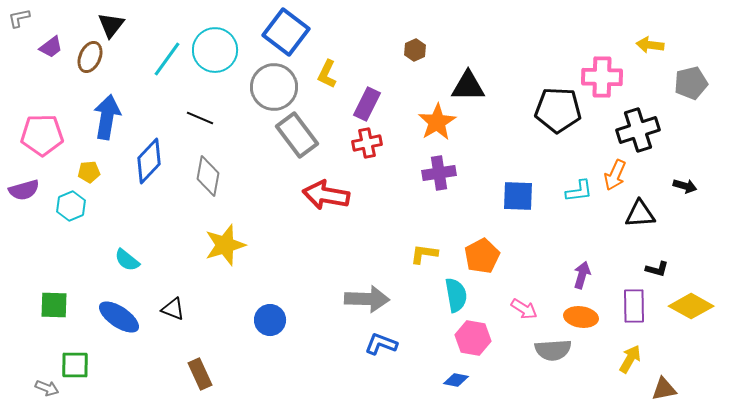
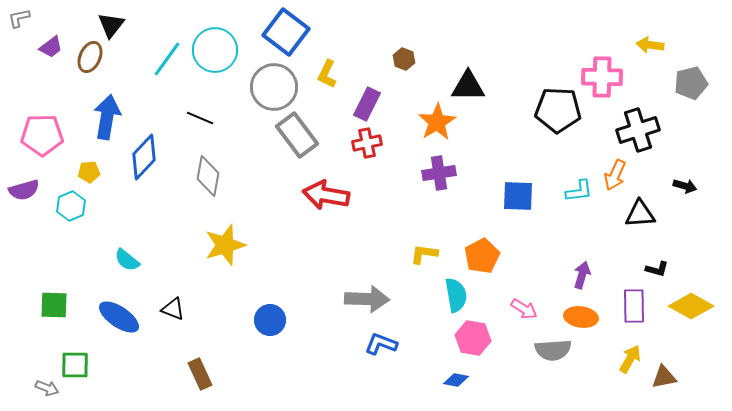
brown hexagon at (415, 50): moved 11 px left, 9 px down; rotated 15 degrees counterclockwise
blue diamond at (149, 161): moved 5 px left, 4 px up
brown triangle at (664, 389): moved 12 px up
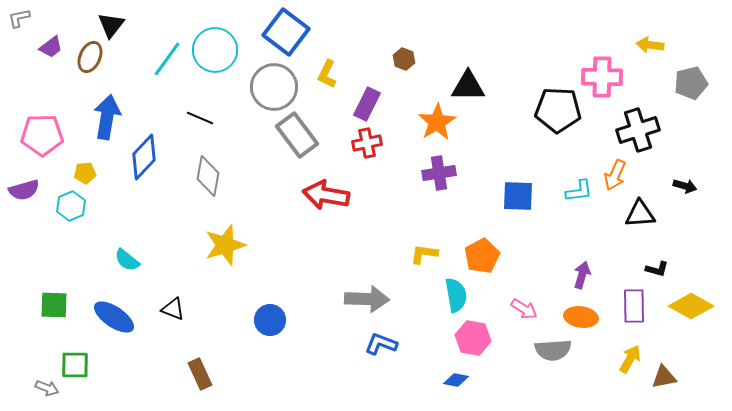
yellow pentagon at (89, 172): moved 4 px left, 1 px down
blue ellipse at (119, 317): moved 5 px left
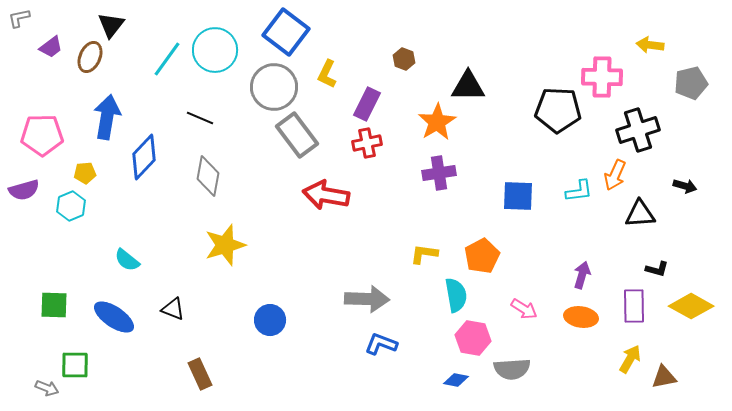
gray semicircle at (553, 350): moved 41 px left, 19 px down
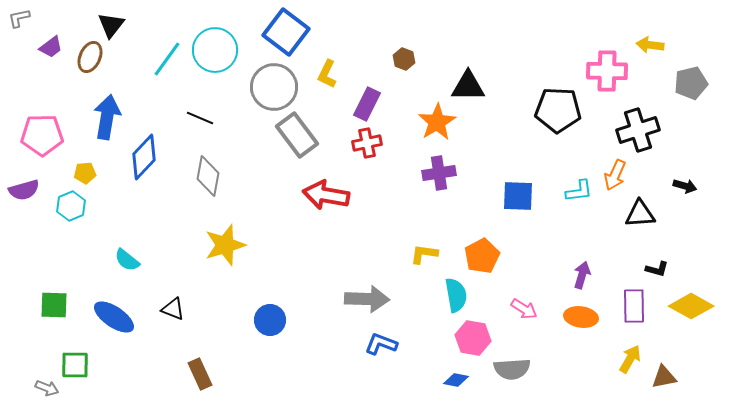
pink cross at (602, 77): moved 5 px right, 6 px up
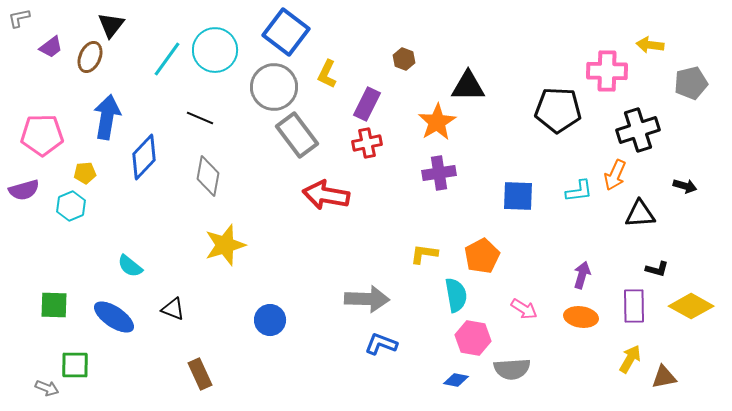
cyan semicircle at (127, 260): moved 3 px right, 6 px down
